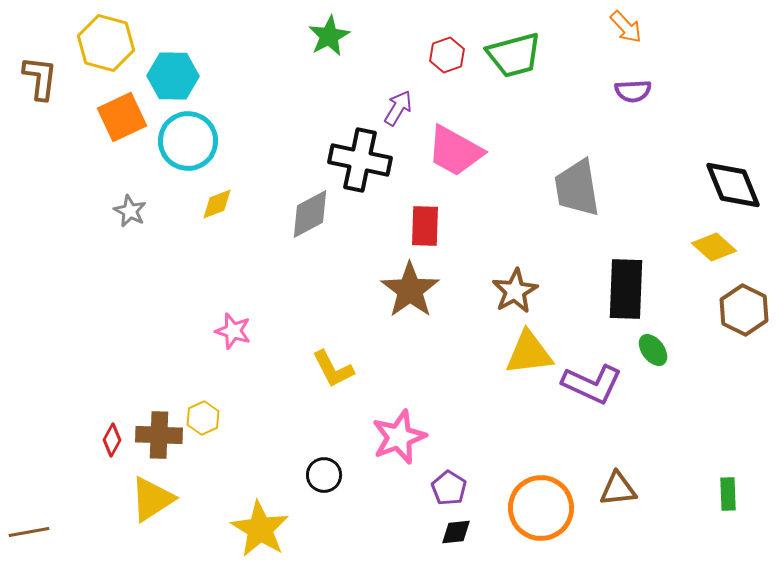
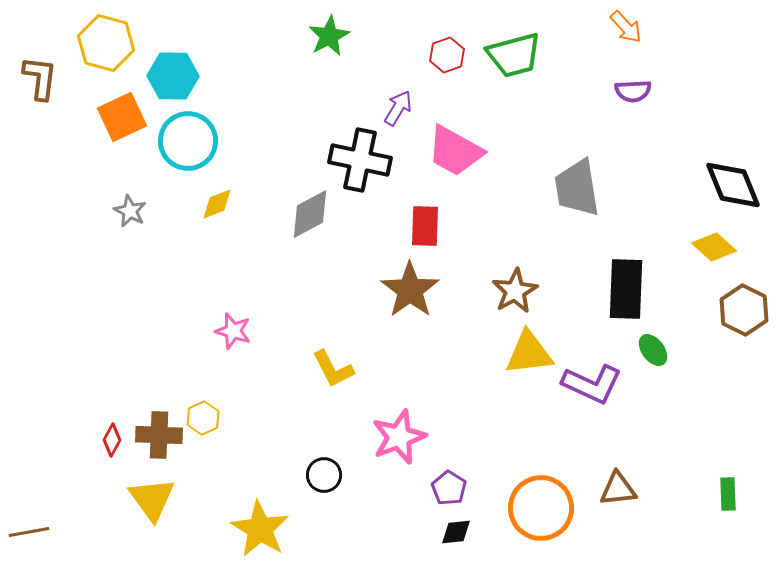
yellow triangle at (152, 499): rotated 33 degrees counterclockwise
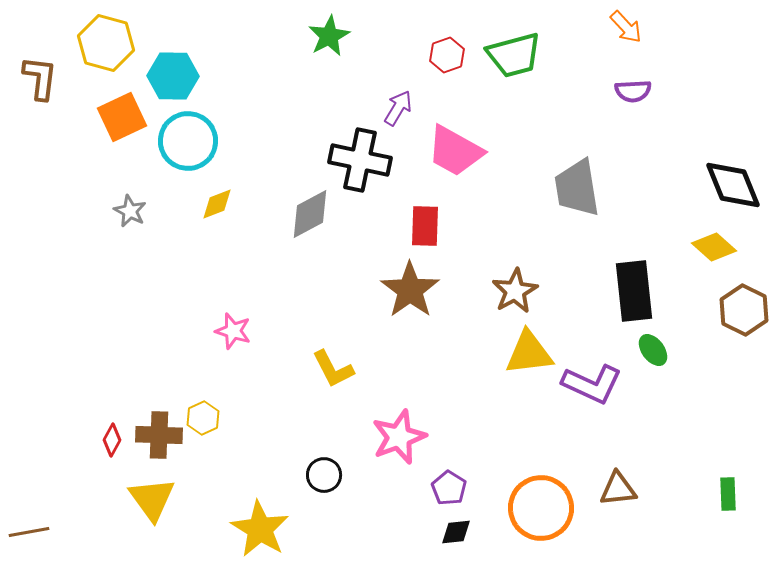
black rectangle at (626, 289): moved 8 px right, 2 px down; rotated 8 degrees counterclockwise
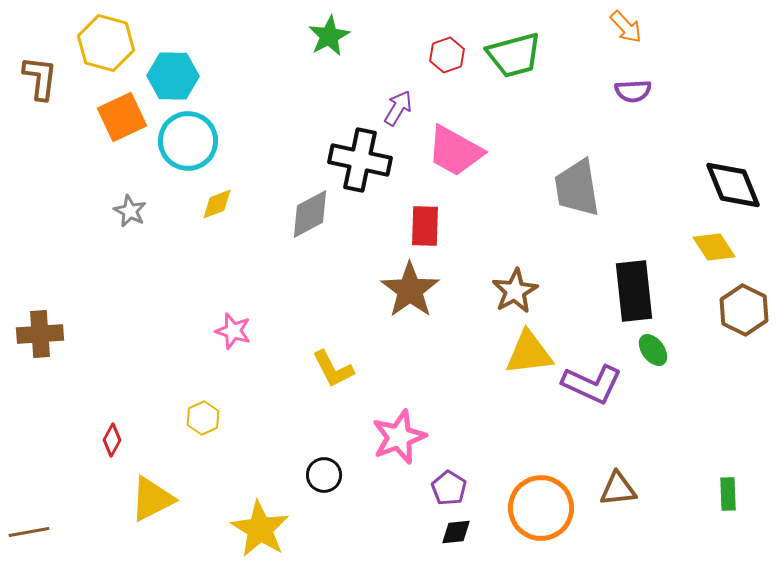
yellow diamond at (714, 247): rotated 15 degrees clockwise
brown cross at (159, 435): moved 119 px left, 101 px up; rotated 6 degrees counterclockwise
yellow triangle at (152, 499): rotated 39 degrees clockwise
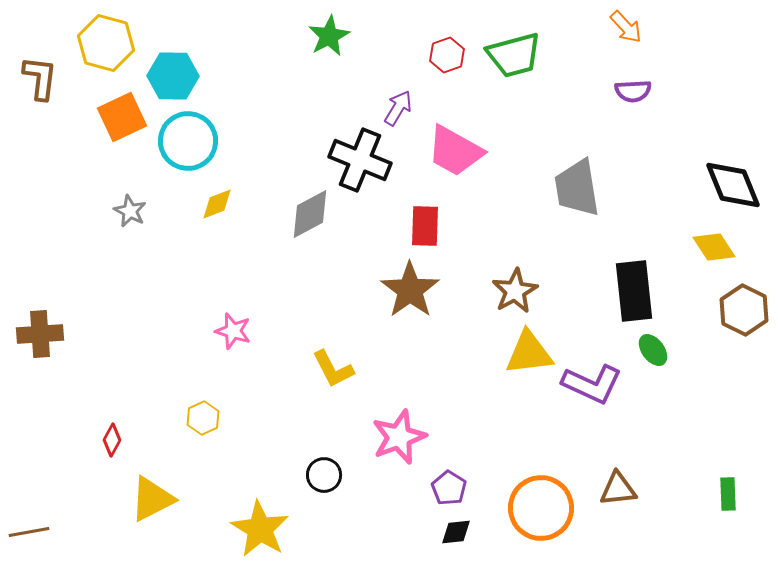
black cross at (360, 160): rotated 10 degrees clockwise
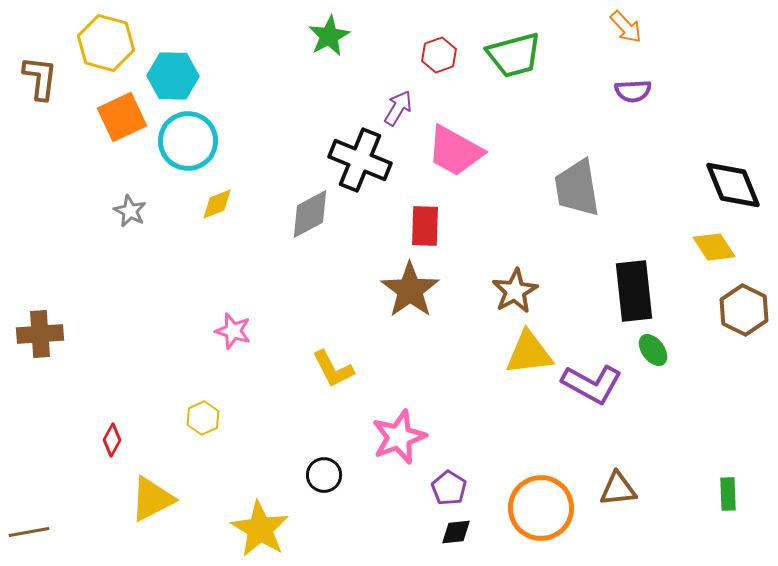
red hexagon at (447, 55): moved 8 px left
purple L-shape at (592, 384): rotated 4 degrees clockwise
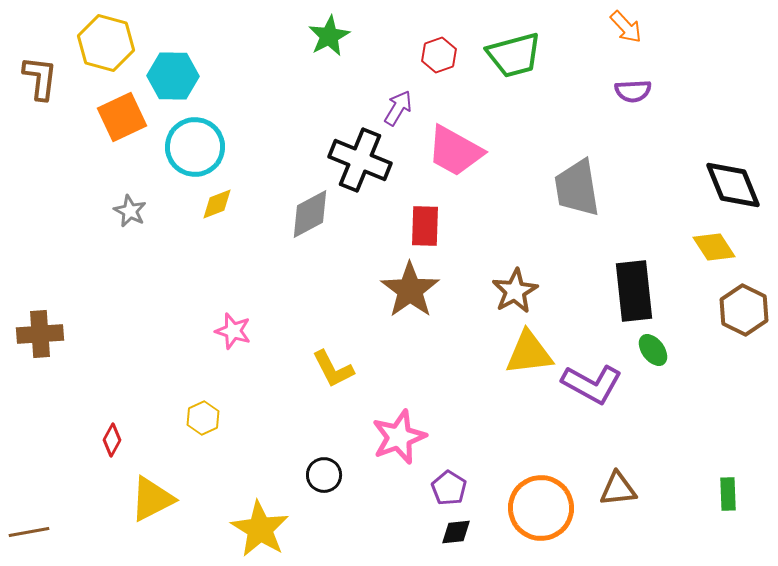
cyan circle at (188, 141): moved 7 px right, 6 px down
